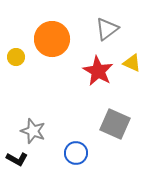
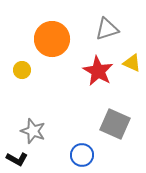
gray triangle: rotated 20 degrees clockwise
yellow circle: moved 6 px right, 13 px down
blue circle: moved 6 px right, 2 px down
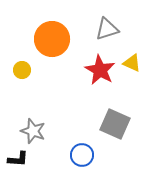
red star: moved 2 px right, 1 px up
black L-shape: moved 1 px right; rotated 25 degrees counterclockwise
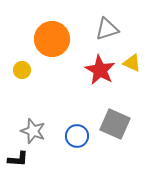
blue circle: moved 5 px left, 19 px up
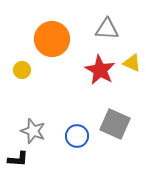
gray triangle: rotated 20 degrees clockwise
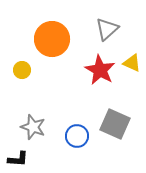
gray triangle: rotated 45 degrees counterclockwise
gray star: moved 4 px up
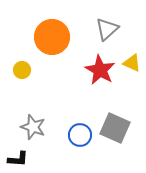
orange circle: moved 2 px up
gray square: moved 4 px down
blue circle: moved 3 px right, 1 px up
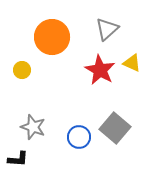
gray square: rotated 16 degrees clockwise
blue circle: moved 1 px left, 2 px down
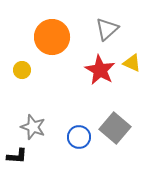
black L-shape: moved 1 px left, 3 px up
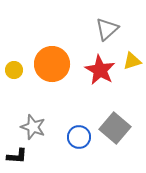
orange circle: moved 27 px down
yellow triangle: moved 2 px up; rotated 42 degrees counterclockwise
yellow circle: moved 8 px left
